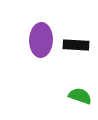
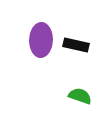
black rectangle: rotated 10 degrees clockwise
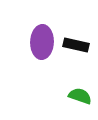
purple ellipse: moved 1 px right, 2 px down
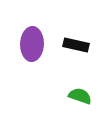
purple ellipse: moved 10 px left, 2 px down
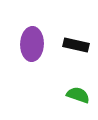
green semicircle: moved 2 px left, 1 px up
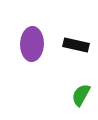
green semicircle: moved 3 px right; rotated 80 degrees counterclockwise
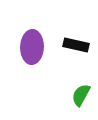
purple ellipse: moved 3 px down
